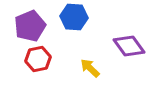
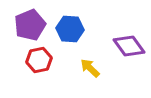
blue hexagon: moved 4 px left, 12 px down
purple pentagon: moved 1 px up
red hexagon: moved 1 px right, 1 px down
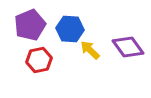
purple diamond: moved 1 px left, 1 px down
yellow arrow: moved 18 px up
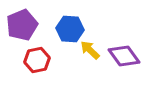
purple pentagon: moved 8 px left
purple diamond: moved 4 px left, 9 px down
red hexagon: moved 2 px left
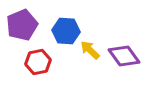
blue hexagon: moved 4 px left, 2 px down
red hexagon: moved 1 px right, 2 px down
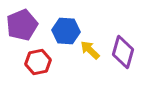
purple diamond: moved 1 px left, 4 px up; rotated 52 degrees clockwise
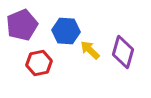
red hexagon: moved 1 px right, 1 px down
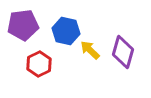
purple pentagon: moved 1 px right; rotated 16 degrees clockwise
blue hexagon: rotated 8 degrees clockwise
red hexagon: moved 1 px down; rotated 15 degrees counterclockwise
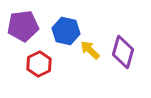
purple pentagon: moved 1 px down
